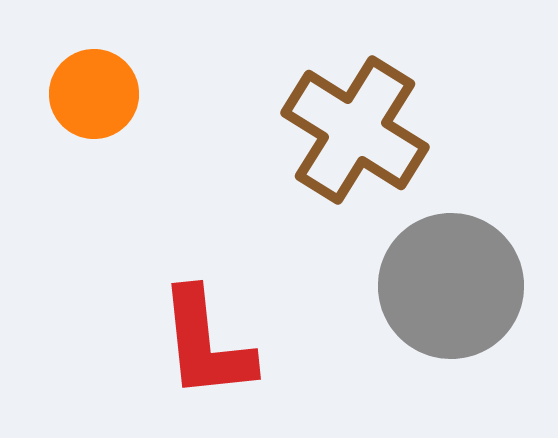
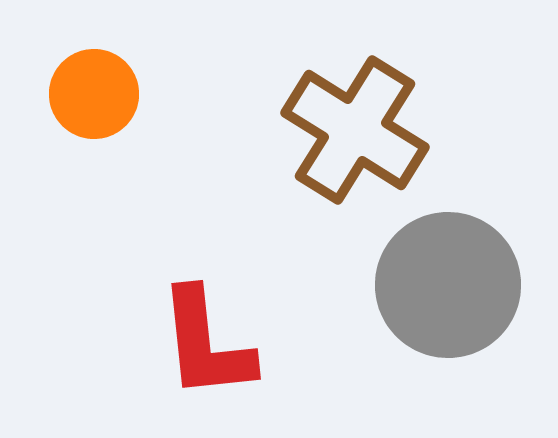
gray circle: moved 3 px left, 1 px up
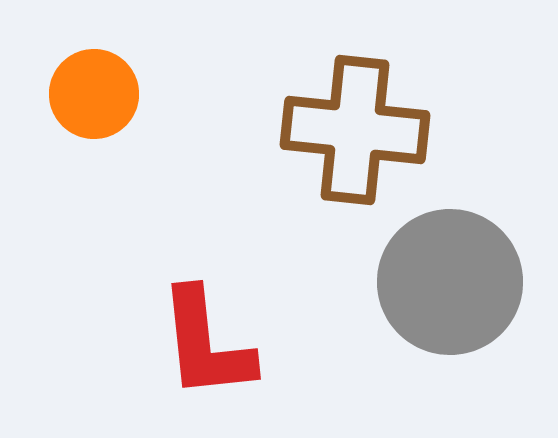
brown cross: rotated 26 degrees counterclockwise
gray circle: moved 2 px right, 3 px up
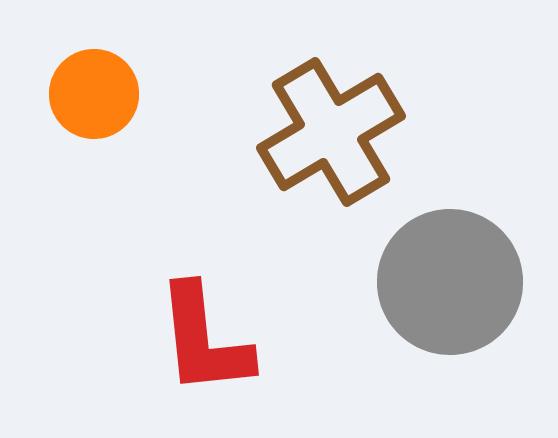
brown cross: moved 24 px left, 2 px down; rotated 37 degrees counterclockwise
red L-shape: moved 2 px left, 4 px up
